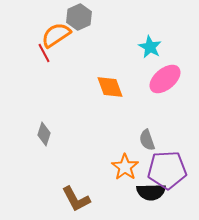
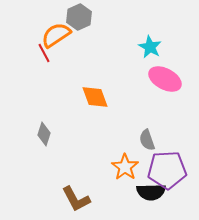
pink ellipse: rotated 68 degrees clockwise
orange diamond: moved 15 px left, 10 px down
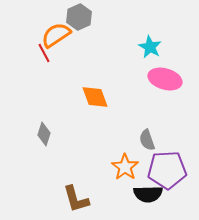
pink ellipse: rotated 12 degrees counterclockwise
black semicircle: moved 3 px left, 2 px down
brown L-shape: rotated 12 degrees clockwise
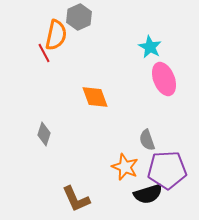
orange semicircle: rotated 136 degrees clockwise
pink ellipse: moved 1 px left; rotated 52 degrees clockwise
orange star: rotated 12 degrees counterclockwise
black semicircle: rotated 16 degrees counterclockwise
brown L-shape: rotated 8 degrees counterclockwise
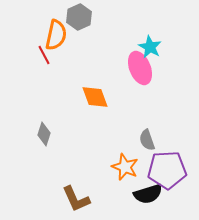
red line: moved 2 px down
pink ellipse: moved 24 px left, 11 px up
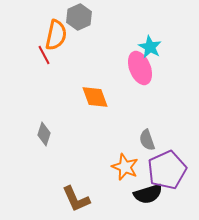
purple pentagon: rotated 21 degrees counterclockwise
